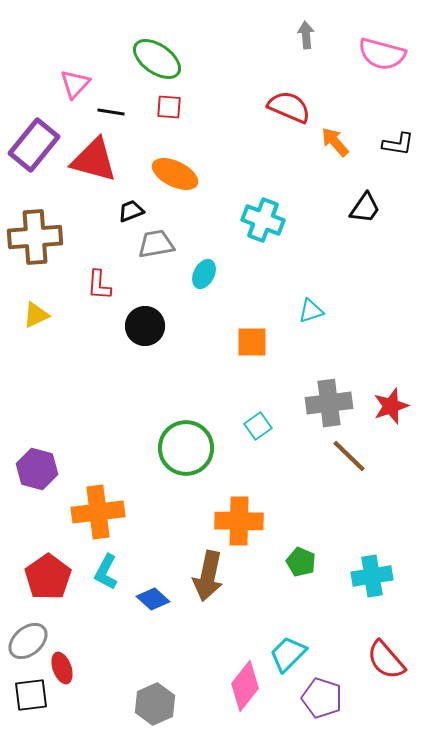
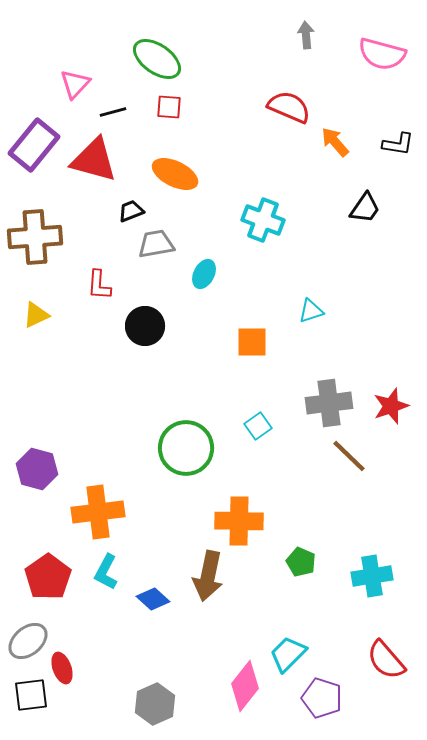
black line at (111, 112): moved 2 px right; rotated 24 degrees counterclockwise
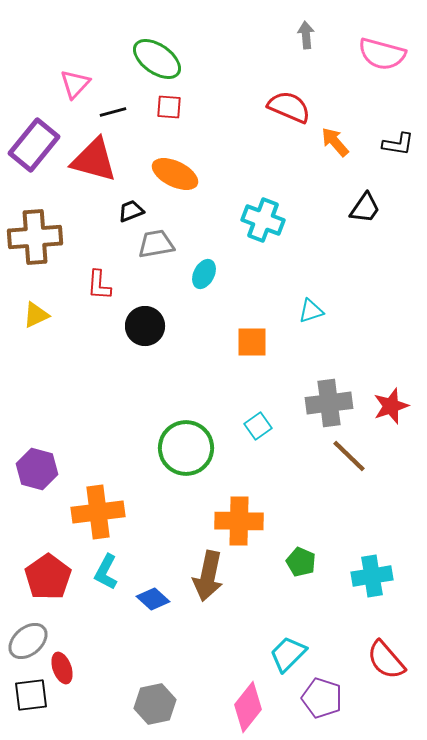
pink diamond at (245, 686): moved 3 px right, 21 px down
gray hexagon at (155, 704): rotated 12 degrees clockwise
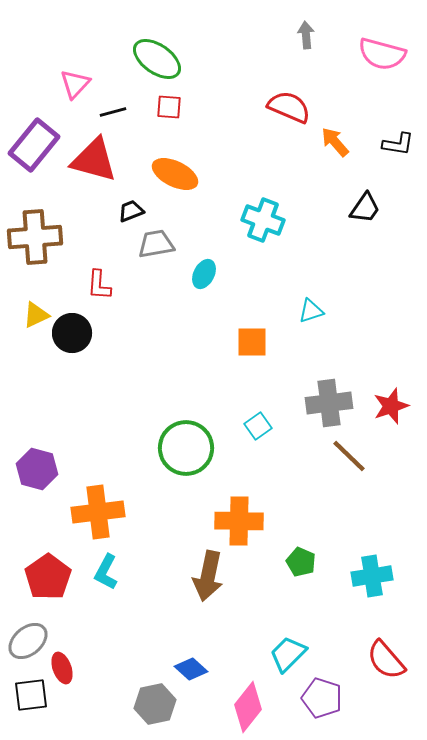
black circle at (145, 326): moved 73 px left, 7 px down
blue diamond at (153, 599): moved 38 px right, 70 px down
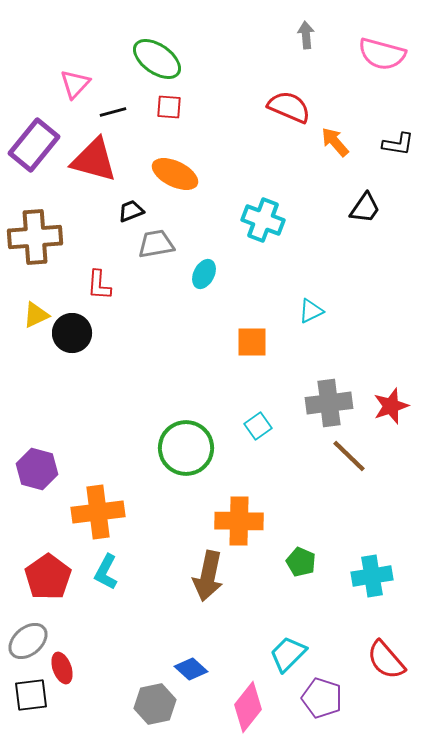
cyan triangle at (311, 311): rotated 8 degrees counterclockwise
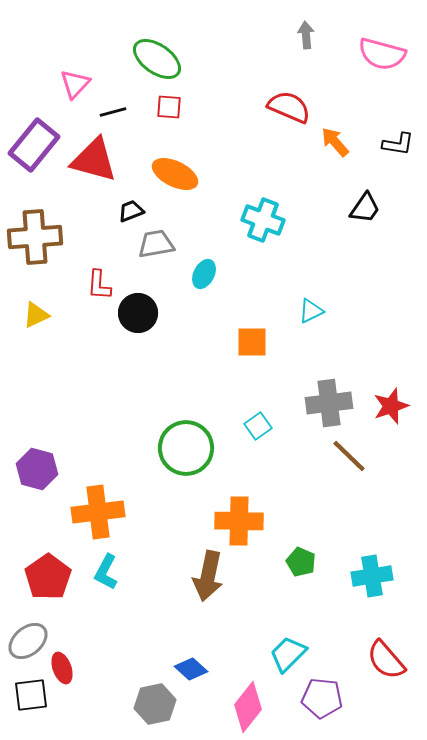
black circle at (72, 333): moved 66 px right, 20 px up
purple pentagon at (322, 698): rotated 12 degrees counterclockwise
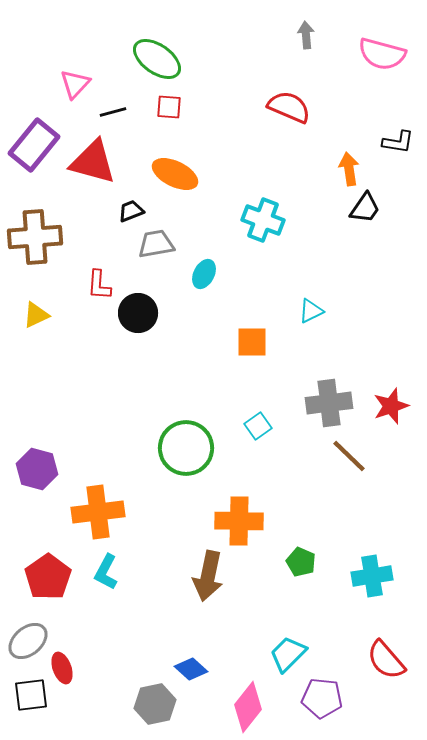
orange arrow at (335, 142): moved 14 px right, 27 px down; rotated 32 degrees clockwise
black L-shape at (398, 144): moved 2 px up
red triangle at (94, 160): moved 1 px left, 2 px down
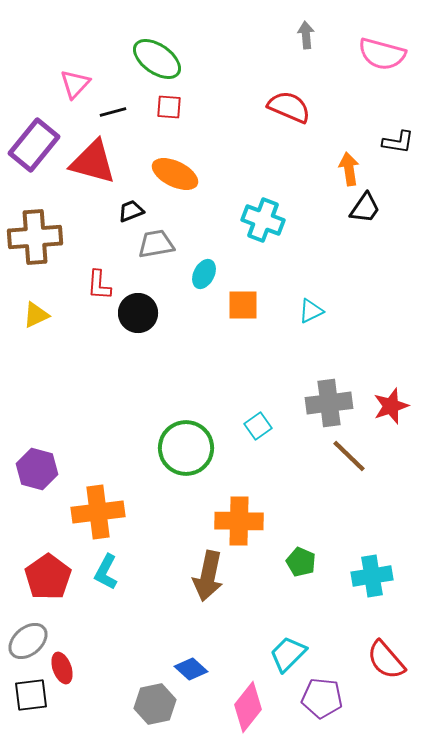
orange square at (252, 342): moved 9 px left, 37 px up
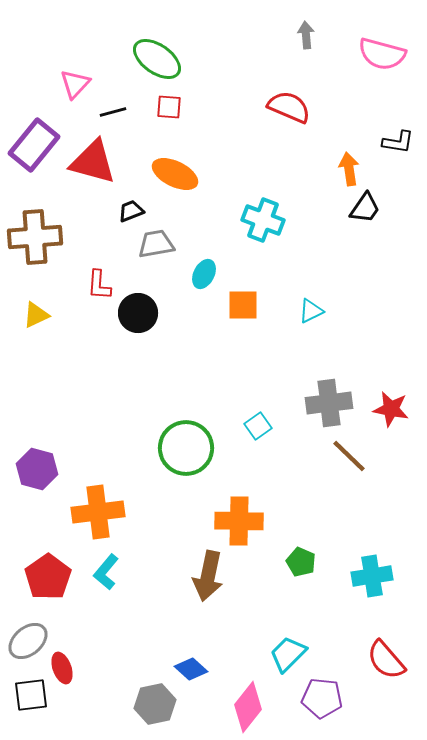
red star at (391, 406): moved 3 px down; rotated 30 degrees clockwise
cyan L-shape at (106, 572): rotated 12 degrees clockwise
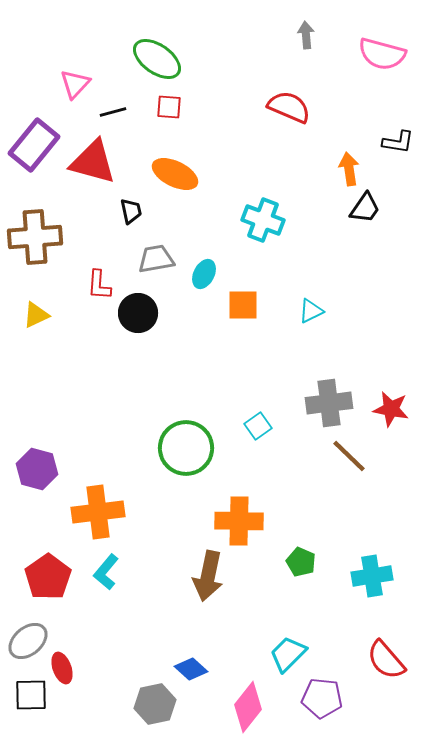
black trapezoid at (131, 211): rotated 100 degrees clockwise
gray trapezoid at (156, 244): moved 15 px down
black square at (31, 695): rotated 6 degrees clockwise
